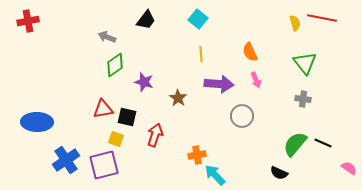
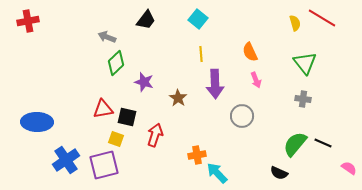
red line: rotated 20 degrees clockwise
green diamond: moved 1 px right, 2 px up; rotated 10 degrees counterclockwise
purple arrow: moved 4 px left; rotated 84 degrees clockwise
cyan arrow: moved 2 px right, 2 px up
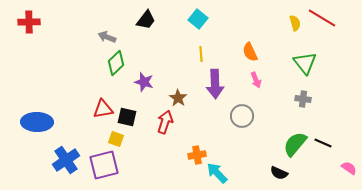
red cross: moved 1 px right, 1 px down; rotated 10 degrees clockwise
red arrow: moved 10 px right, 13 px up
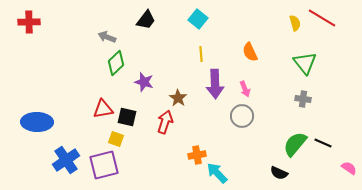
pink arrow: moved 11 px left, 9 px down
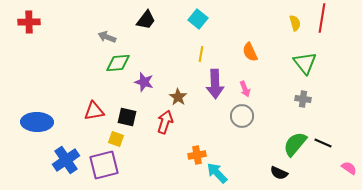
red line: rotated 68 degrees clockwise
yellow line: rotated 14 degrees clockwise
green diamond: moved 2 px right; rotated 40 degrees clockwise
brown star: moved 1 px up
red triangle: moved 9 px left, 2 px down
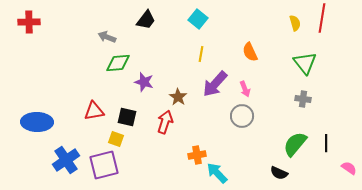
purple arrow: rotated 44 degrees clockwise
black line: moved 3 px right; rotated 66 degrees clockwise
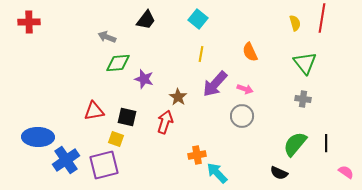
purple star: moved 3 px up
pink arrow: rotated 49 degrees counterclockwise
blue ellipse: moved 1 px right, 15 px down
pink semicircle: moved 3 px left, 4 px down
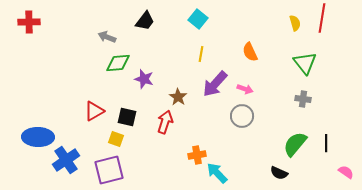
black trapezoid: moved 1 px left, 1 px down
red triangle: rotated 20 degrees counterclockwise
purple square: moved 5 px right, 5 px down
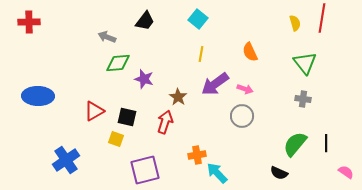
purple arrow: rotated 12 degrees clockwise
blue ellipse: moved 41 px up
purple square: moved 36 px right
